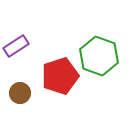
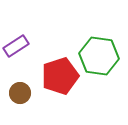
green hexagon: rotated 12 degrees counterclockwise
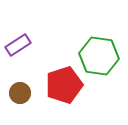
purple rectangle: moved 2 px right, 1 px up
red pentagon: moved 4 px right, 9 px down
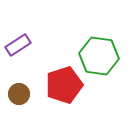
brown circle: moved 1 px left, 1 px down
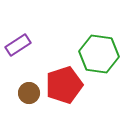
green hexagon: moved 2 px up
brown circle: moved 10 px right, 1 px up
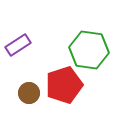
green hexagon: moved 10 px left, 4 px up
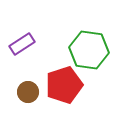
purple rectangle: moved 4 px right, 1 px up
brown circle: moved 1 px left, 1 px up
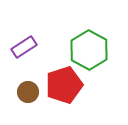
purple rectangle: moved 2 px right, 3 px down
green hexagon: rotated 21 degrees clockwise
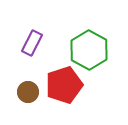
purple rectangle: moved 8 px right, 4 px up; rotated 30 degrees counterclockwise
